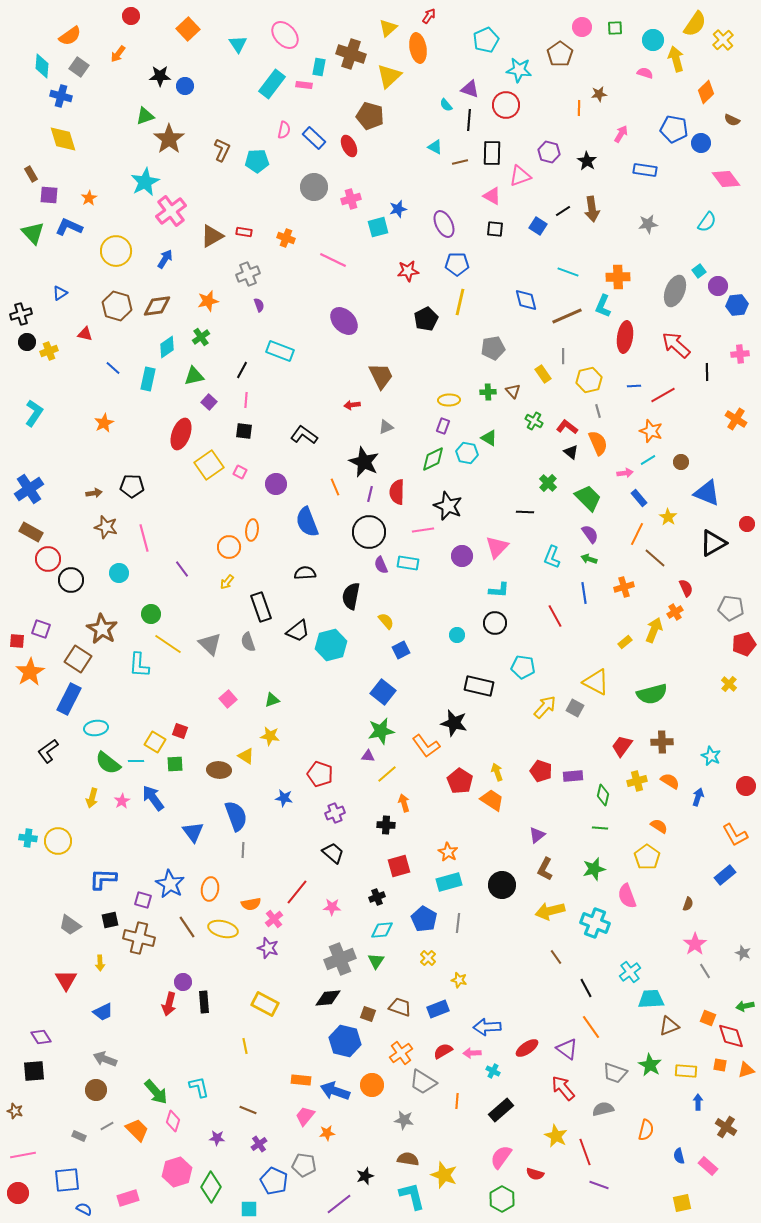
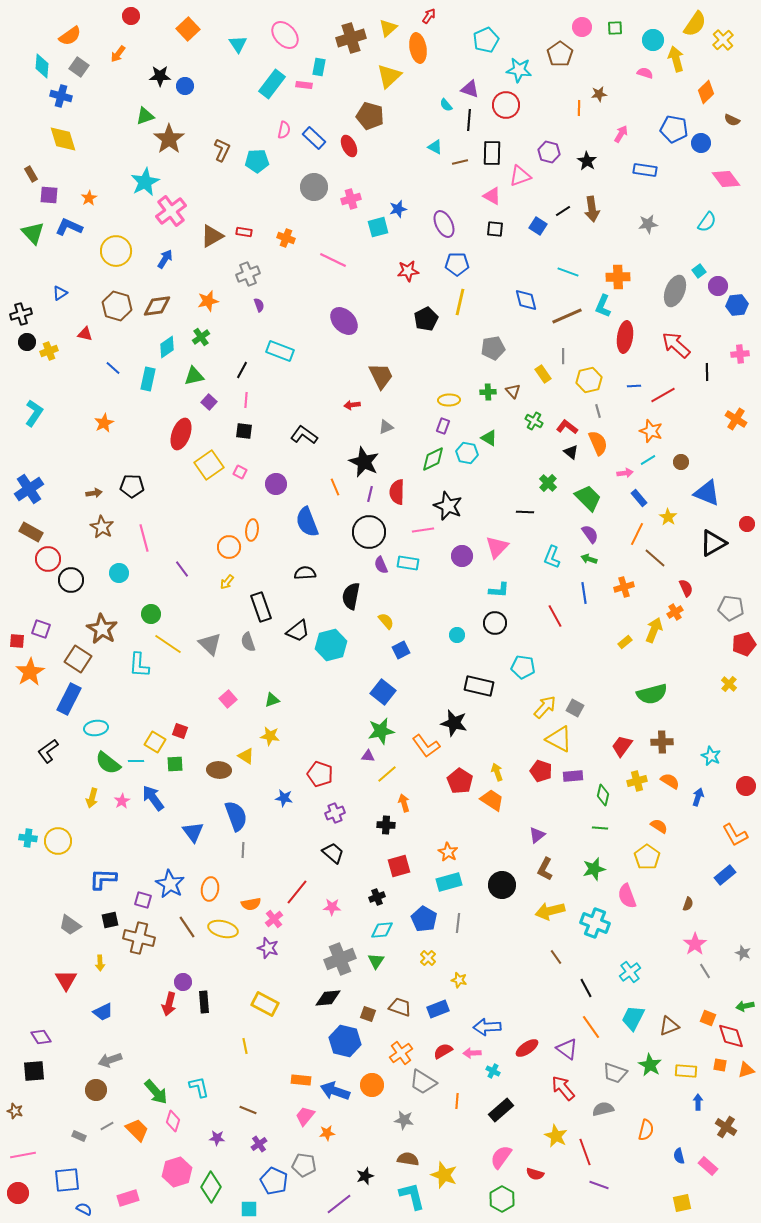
brown cross at (351, 54): moved 16 px up; rotated 36 degrees counterclockwise
brown star at (106, 527): moved 4 px left; rotated 15 degrees clockwise
yellow triangle at (596, 682): moved 37 px left, 57 px down
cyan trapezoid at (651, 999): moved 18 px left, 19 px down; rotated 60 degrees counterclockwise
gray arrow at (105, 1059): moved 5 px right, 1 px down; rotated 40 degrees counterclockwise
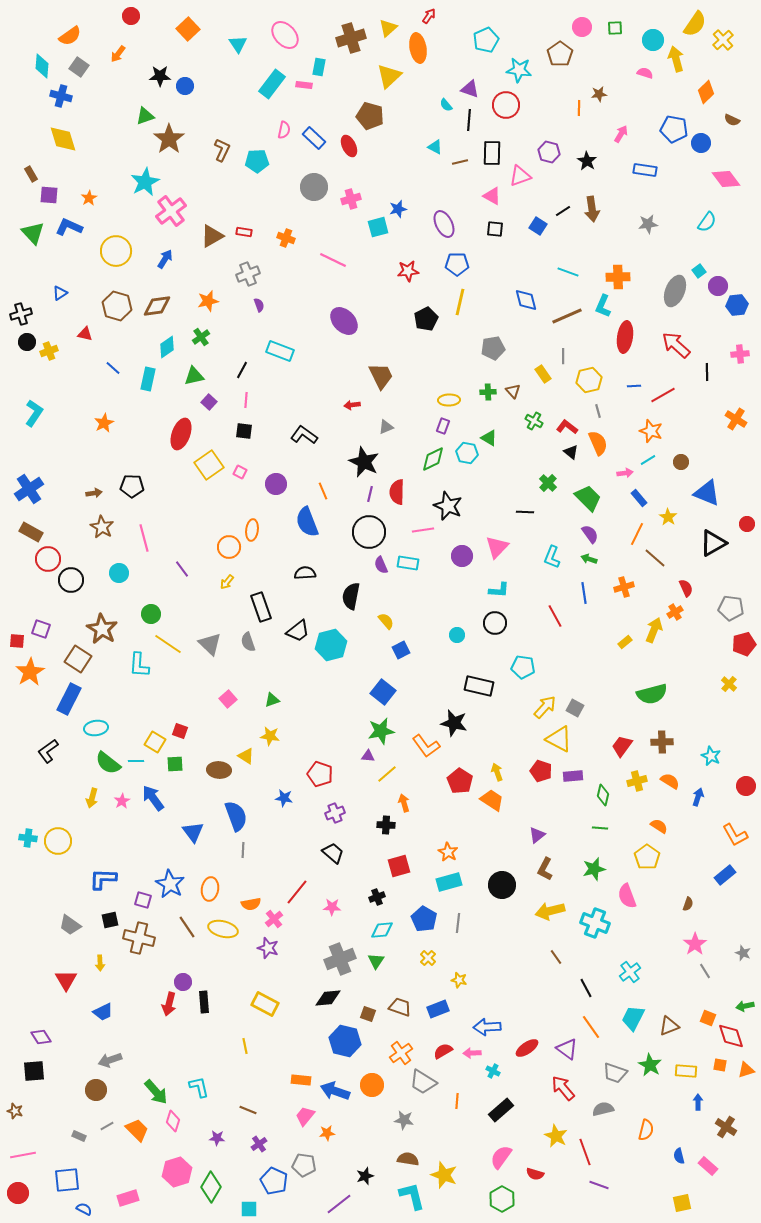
orange line at (335, 487): moved 12 px left, 4 px down
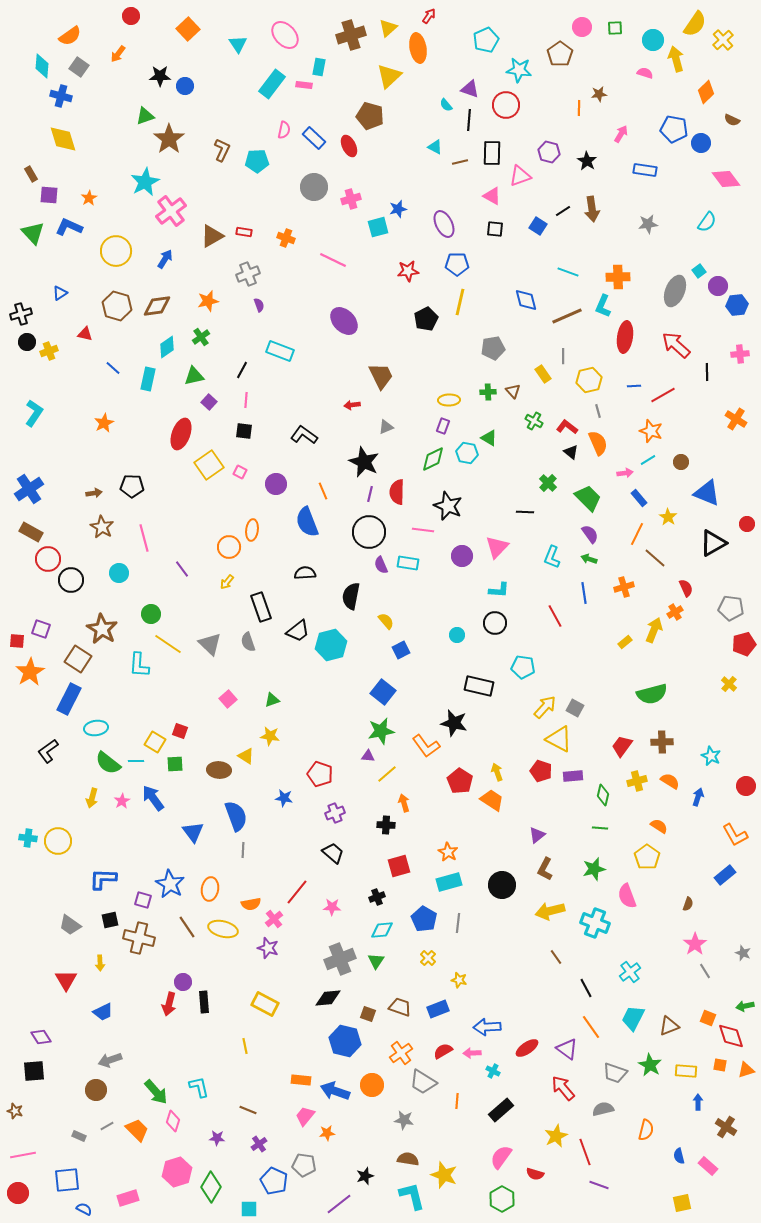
brown cross at (351, 38): moved 3 px up
pink line at (423, 530): rotated 15 degrees clockwise
yellow star at (556, 1136): rotated 20 degrees clockwise
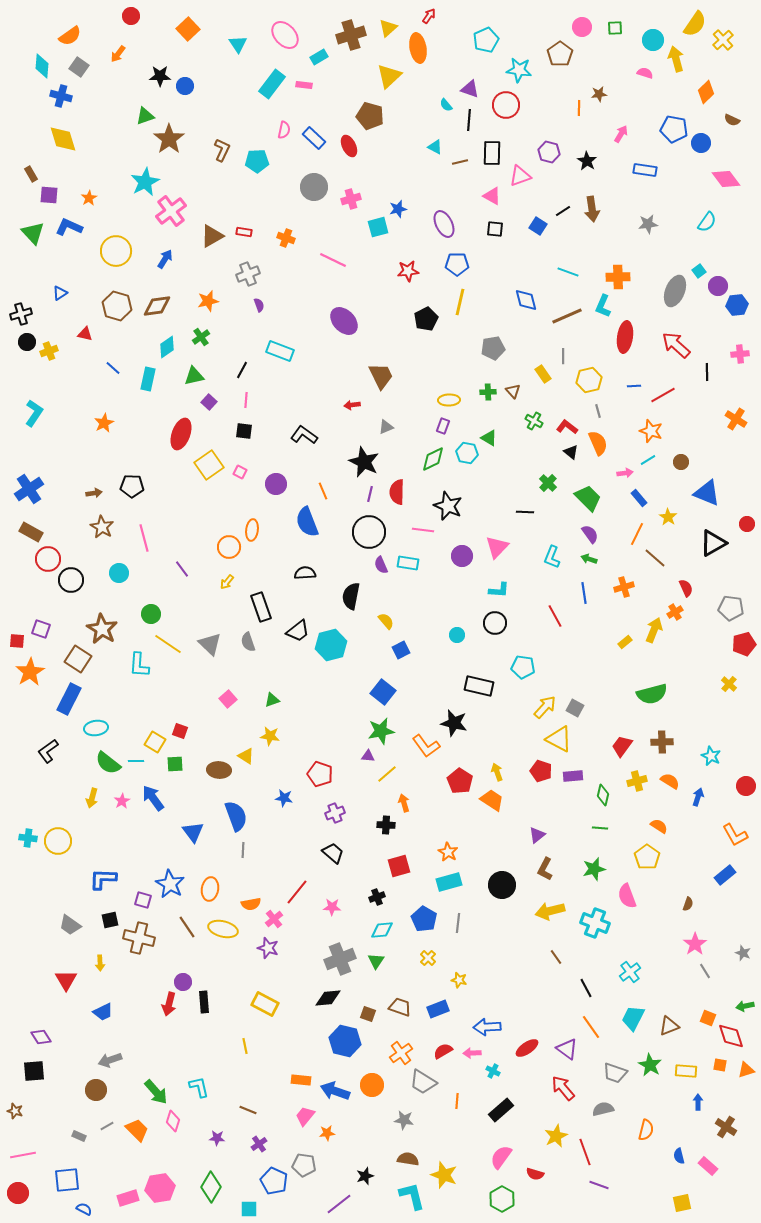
cyan rectangle at (319, 67): moved 10 px up; rotated 48 degrees clockwise
pink hexagon at (177, 1172): moved 17 px left, 16 px down; rotated 8 degrees clockwise
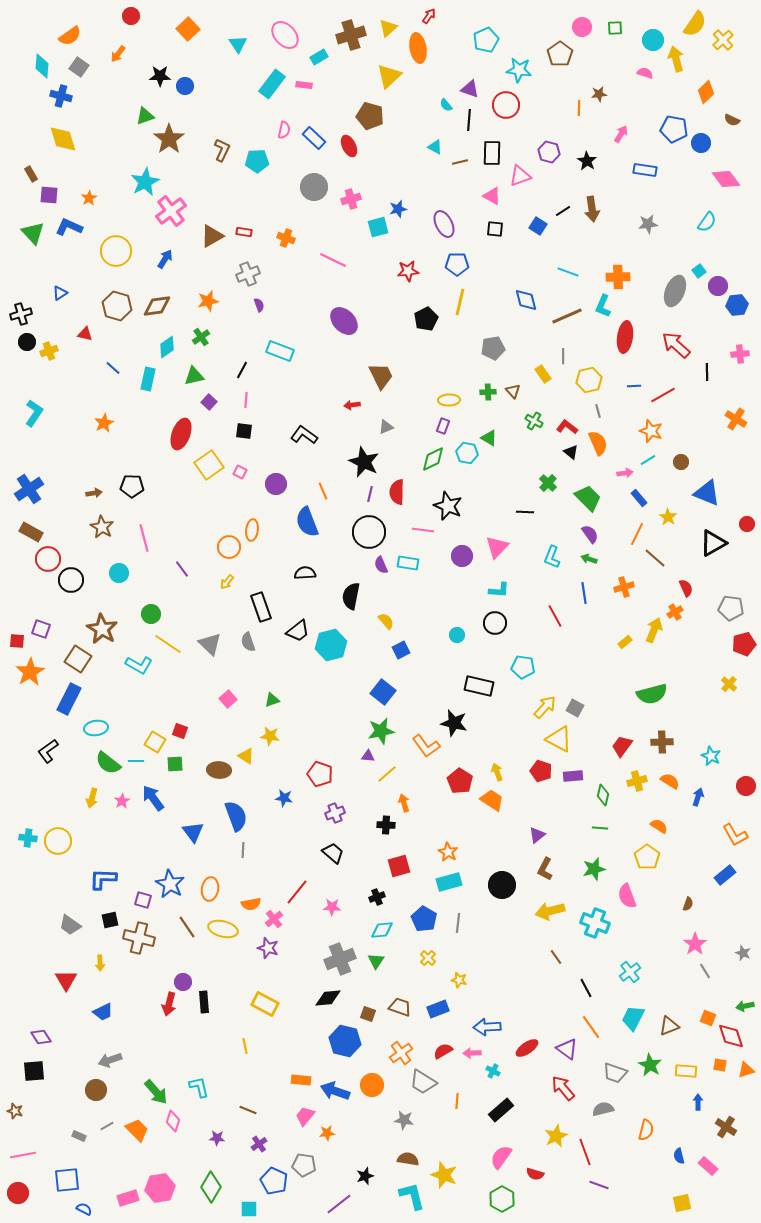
cyan L-shape at (139, 665): rotated 64 degrees counterclockwise
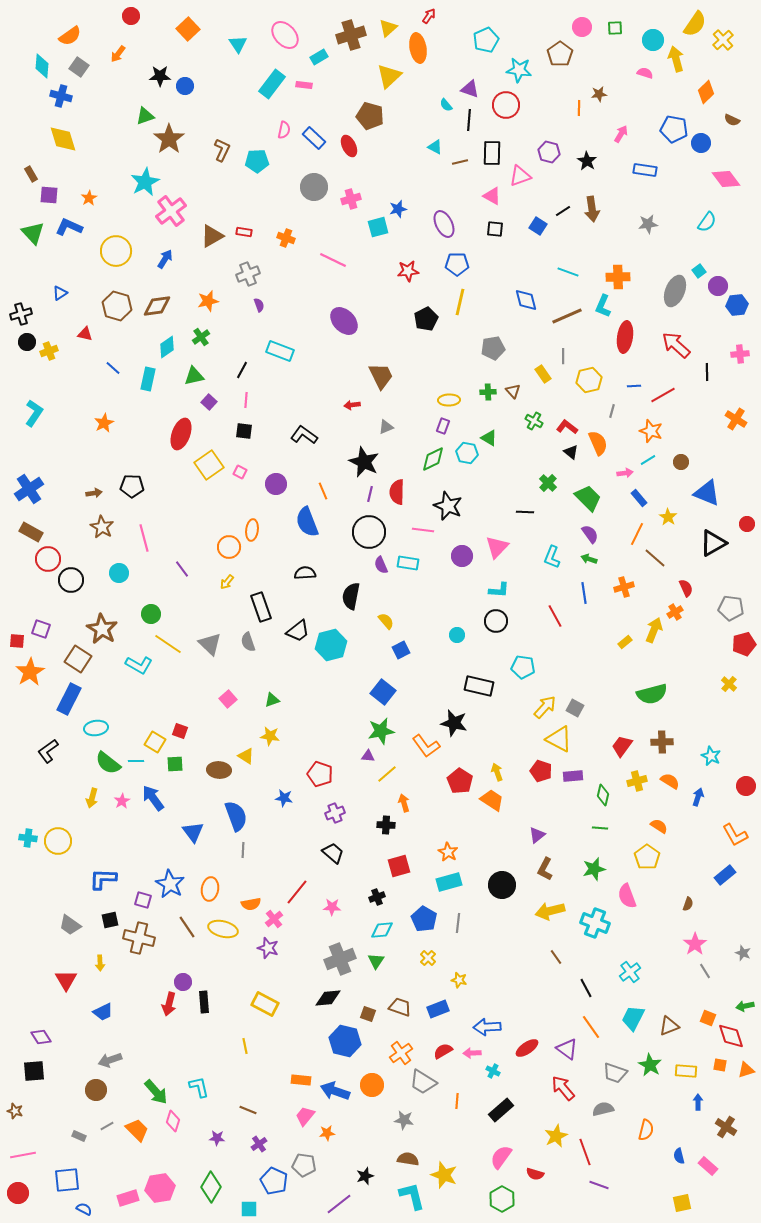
gray line at (598, 411): moved 14 px right; rotated 32 degrees clockwise
black circle at (495, 623): moved 1 px right, 2 px up
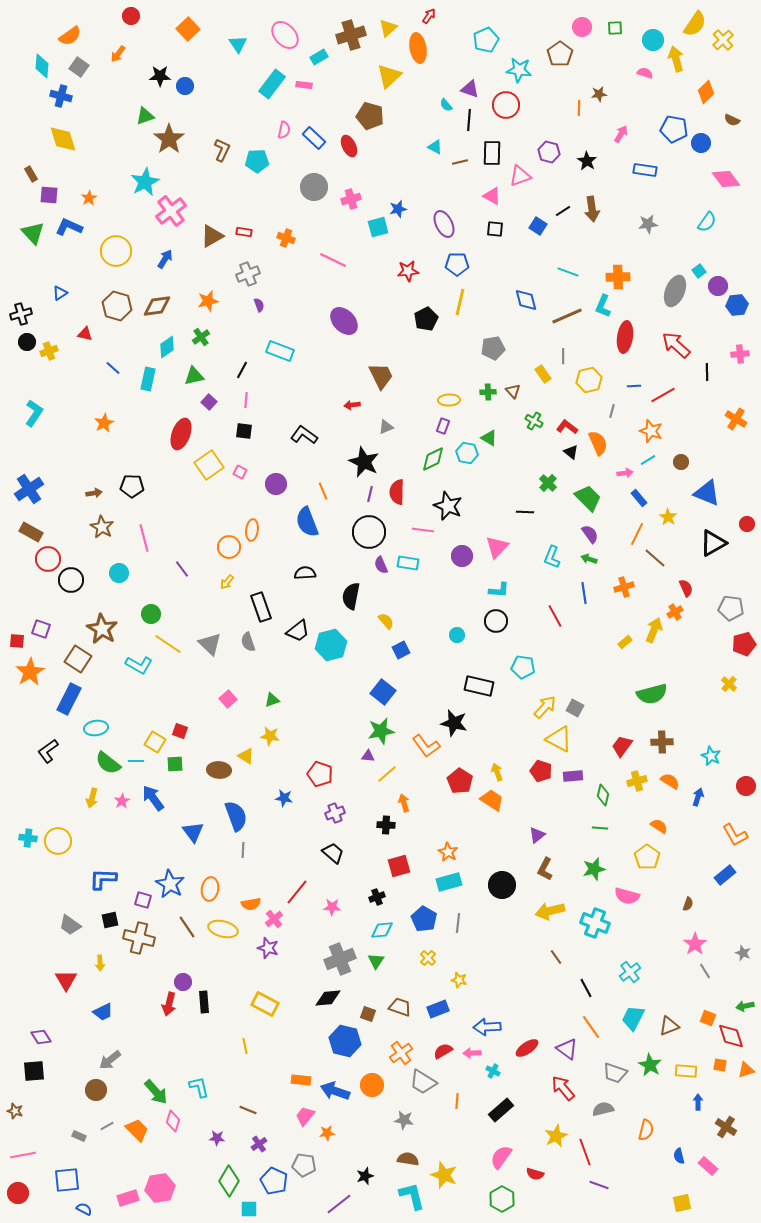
pink semicircle at (627, 896): rotated 55 degrees counterclockwise
gray arrow at (110, 1060): rotated 20 degrees counterclockwise
green diamond at (211, 1187): moved 18 px right, 6 px up
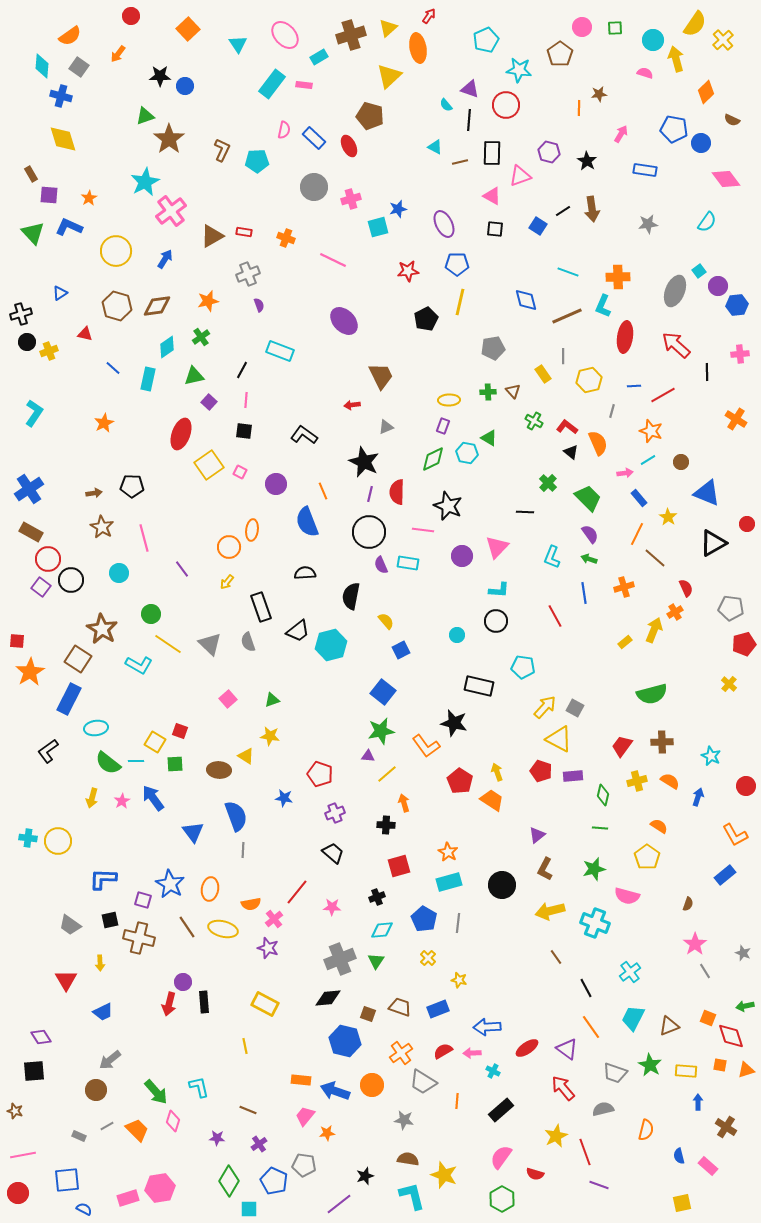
purple square at (41, 629): moved 42 px up; rotated 18 degrees clockwise
